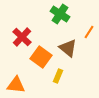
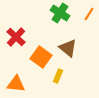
green cross: moved 1 px up
orange line: moved 18 px up
red cross: moved 6 px left
orange triangle: moved 1 px up
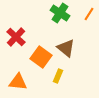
brown triangle: moved 2 px left
orange triangle: moved 2 px right, 2 px up
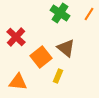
orange square: rotated 15 degrees clockwise
